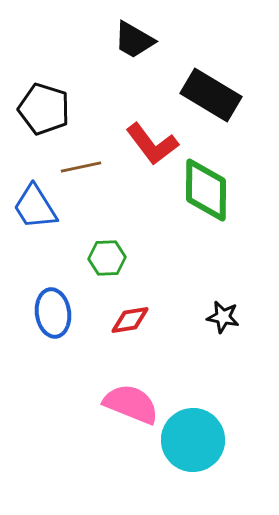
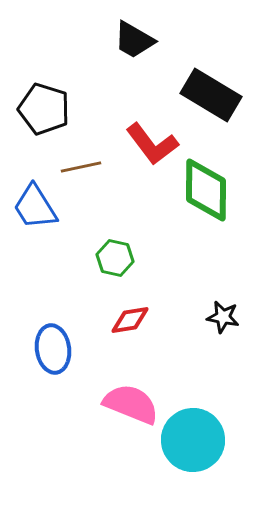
green hexagon: moved 8 px right; rotated 15 degrees clockwise
blue ellipse: moved 36 px down
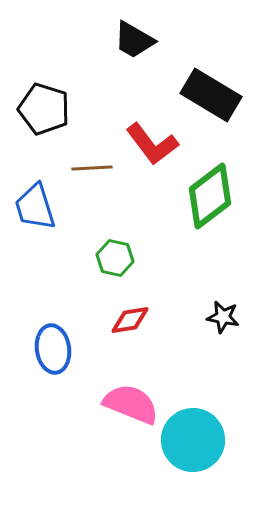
brown line: moved 11 px right, 1 px down; rotated 9 degrees clockwise
green diamond: moved 4 px right, 6 px down; rotated 52 degrees clockwise
blue trapezoid: rotated 15 degrees clockwise
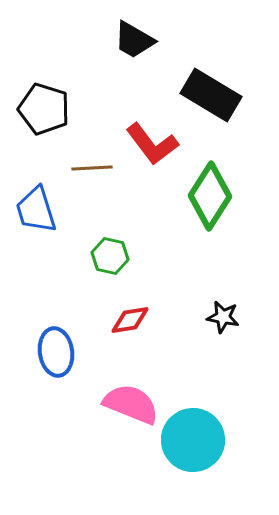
green diamond: rotated 20 degrees counterclockwise
blue trapezoid: moved 1 px right, 3 px down
green hexagon: moved 5 px left, 2 px up
blue ellipse: moved 3 px right, 3 px down
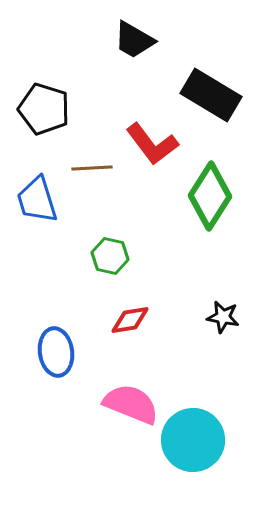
blue trapezoid: moved 1 px right, 10 px up
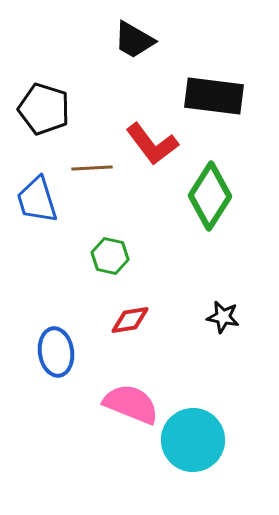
black rectangle: moved 3 px right, 1 px down; rotated 24 degrees counterclockwise
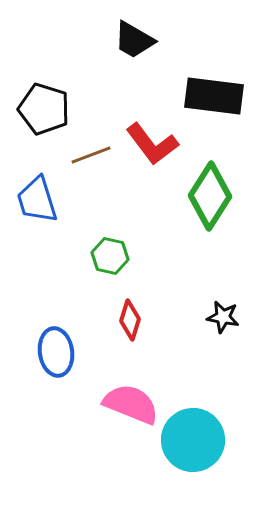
brown line: moved 1 px left, 13 px up; rotated 18 degrees counterclockwise
red diamond: rotated 63 degrees counterclockwise
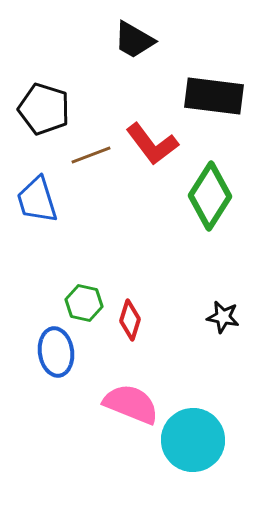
green hexagon: moved 26 px left, 47 px down
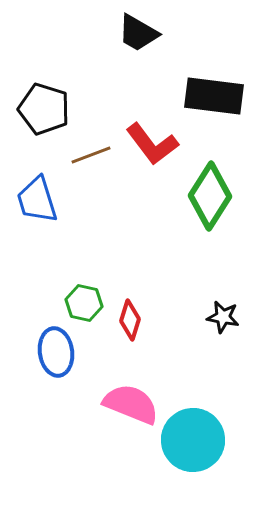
black trapezoid: moved 4 px right, 7 px up
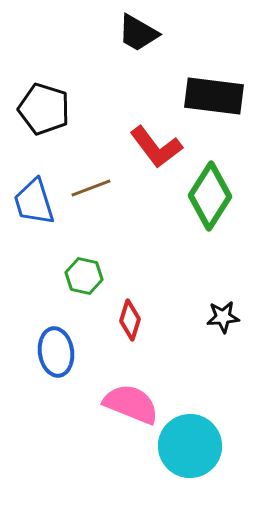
red L-shape: moved 4 px right, 3 px down
brown line: moved 33 px down
blue trapezoid: moved 3 px left, 2 px down
green hexagon: moved 27 px up
black star: rotated 16 degrees counterclockwise
cyan circle: moved 3 px left, 6 px down
